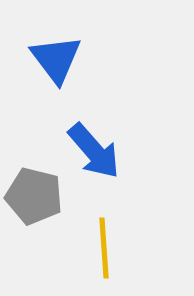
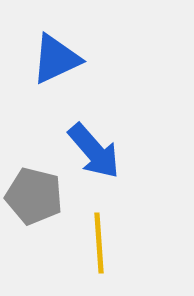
blue triangle: rotated 42 degrees clockwise
yellow line: moved 5 px left, 5 px up
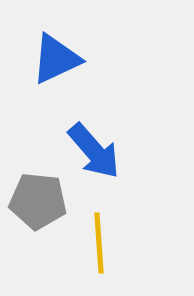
gray pentagon: moved 4 px right, 5 px down; rotated 8 degrees counterclockwise
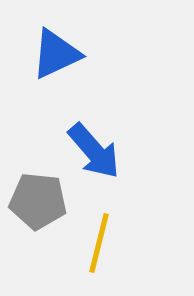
blue triangle: moved 5 px up
yellow line: rotated 18 degrees clockwise
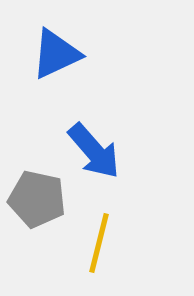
gray pentagon: moved 1 px left, 2 px up; rotated 6 degrees clockwise
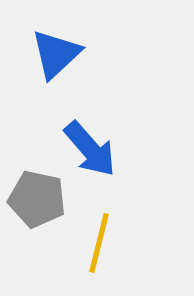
blue triangle: rotated 18 degrees counterclockwise
blue arrow: moved 4 px left, 2 px up
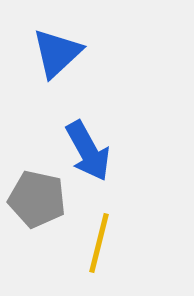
blue triangle: moved 1 px right, 1 px up
blue arrow: moved 2 px left, 2 px down; rotated 12 degrees clockwise
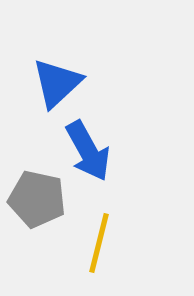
blue triangle: moved 30 px down
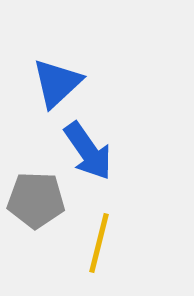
blue arrow: rotated 6 degrees counterclockwise
gray pentagon: moved 1 px left, 1 px down; rotated 10 degrees counterclockwise
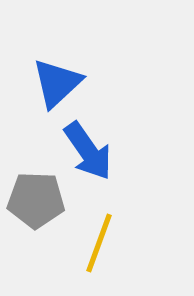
yellow line: rotated 6 degrees clockwise
